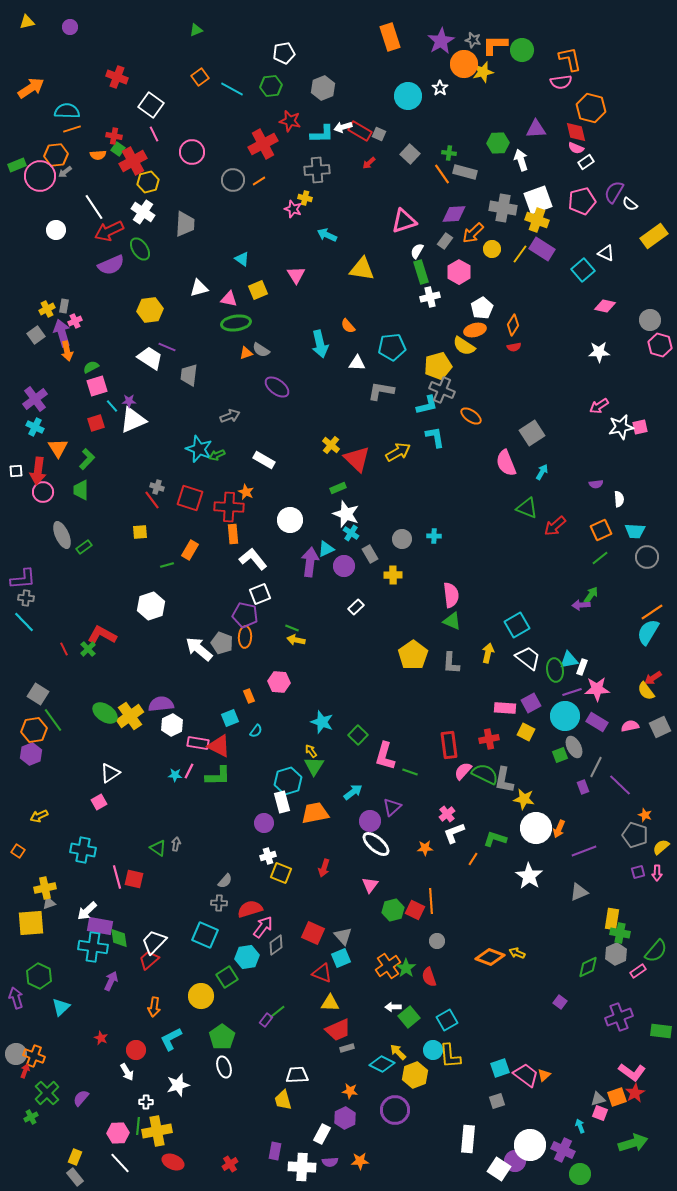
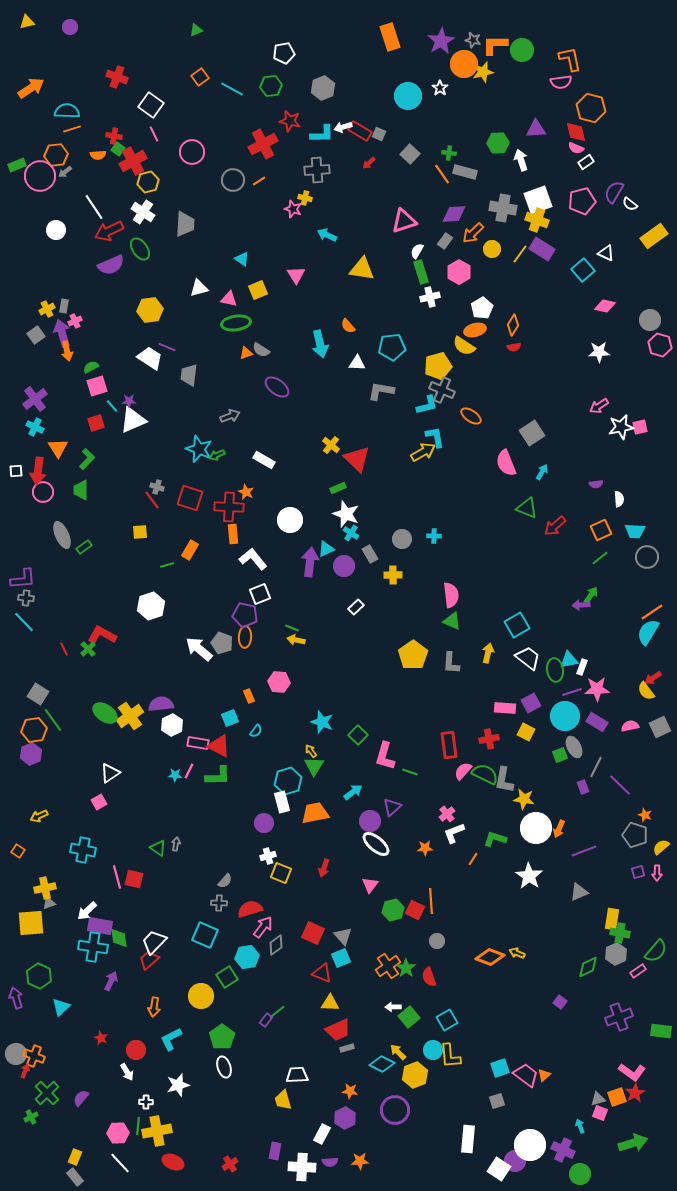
yellow arrow at (398, 452): moved 25 px right
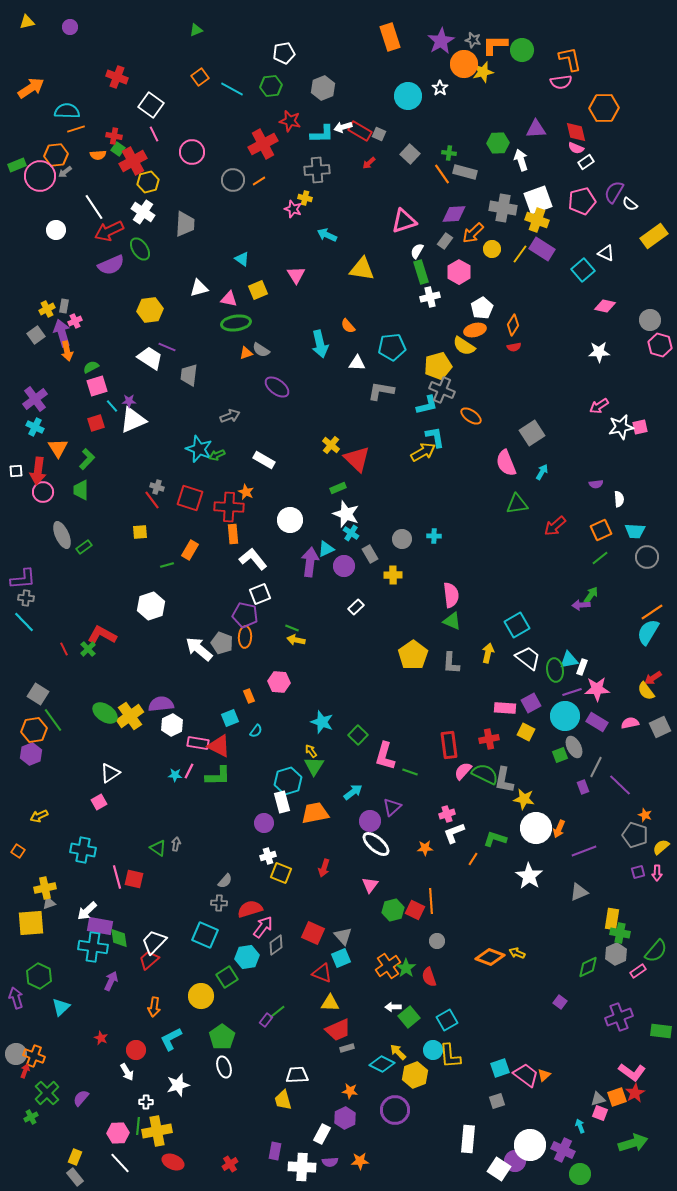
orange hexagon at (591, 108): moved 13 px right; rotated 16 degrees counterclockwise
orange line at (72, 129): moved 4 px right
green triangle at (527, 508): moved 10 px left, 4 px up; rotated 30 degrees counterclockwise
pink semicircle at (630, 726): moved 3 px up
pink cross at (447, 814): rotated 21 degrees clockwise
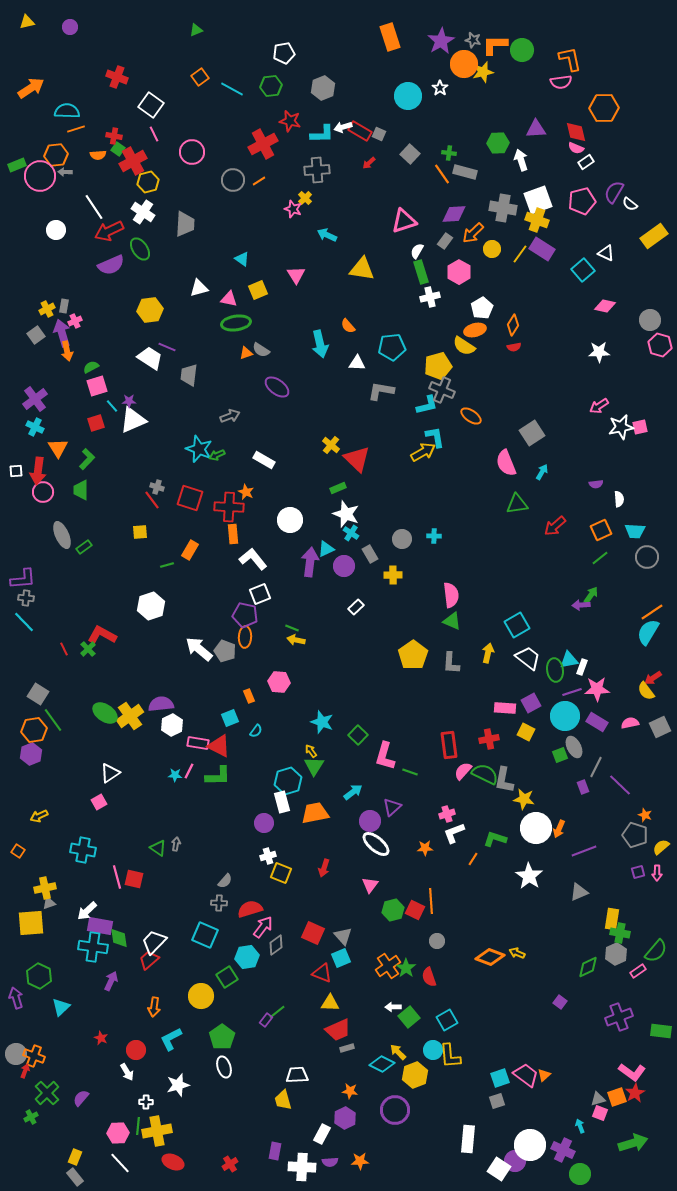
gray arrow at (65, 172): rotated 40 degrees clockwise
yellow cross at (305, 198): rotated 32 degrees clockwise
gray pentagon at (222, 643): moved 3 px right, 8 px down
cyan square at (500, 1068): moved 10 px down
